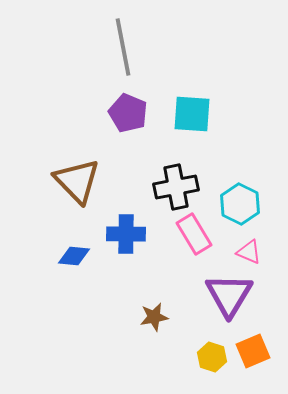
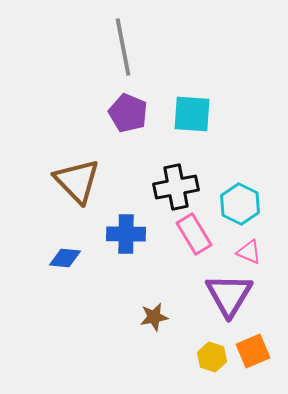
blue diamond: moved 9 px left, 2 px down
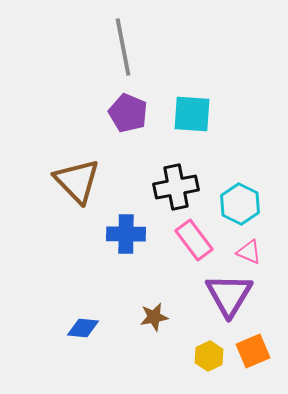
pink rectangle: moved 6 px down; rotated 6 degrees counterclockwise
blue diamond: moved 18 px right, 70 px down
yellow hexagon: moved 3 px left, 1 px up; rotated 16 degrees clockwise
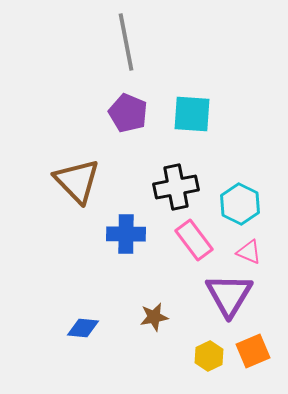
gray line: moved 3 px right, 5 px up
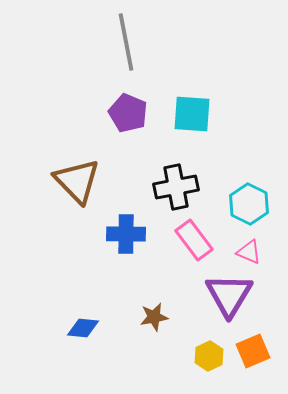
cyan hexagon: moved 9 px right
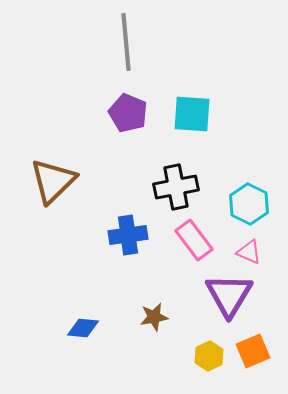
gray line: rotated 6 degrees clockwise
brown triangle: moved 24 px left; rotated 30 degrees clockwise
blue cross: moved 2 px right, 1 px down; rotated 9 degrees counterclockwise
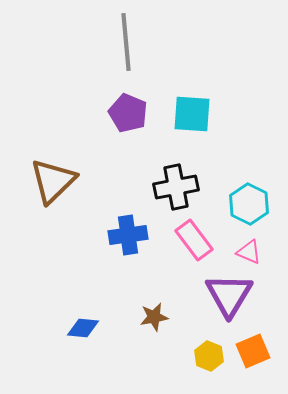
yellow hexagon: rotated 12 degrees counterclockwise
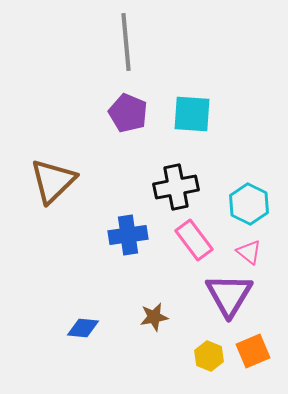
pink triangle: rotated 16 degrees clockwise
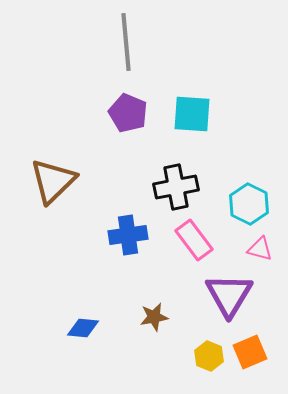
pink triangle: moved 11 px right, 3 px up; rotated 24 degrees counterclockwise
orange square: moved 3 px left, 1 px down
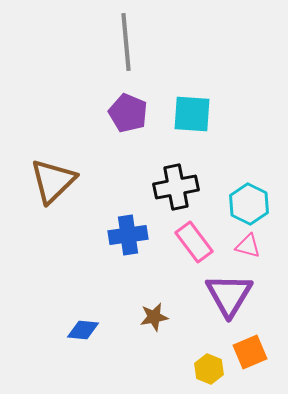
pink rectangle: moved 2 px down
pink triangle: moved 12 px left, 3 px up
blue diamond: moved 2 px down
yellow hexagon: moved 13 px down
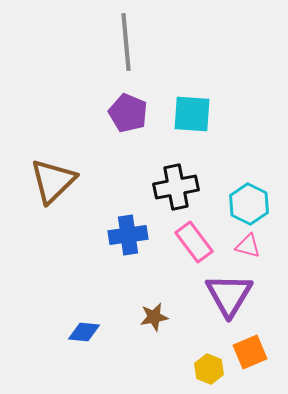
blue diamond: moved 1 px right, 2 px down
